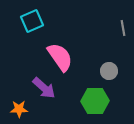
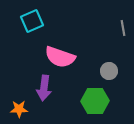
pink semicircle: rotated 144 degrees clockwise
purple arrow: rotated 55 degrees clockwise
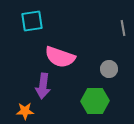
cyan square: rotated 15 degrees clockwise
gray circle: moved 2 px up
purple arrow: moved 1 px left, 2 px up
orange star: moved 6 px right, 2 px down
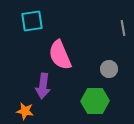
pink semicircle: moved 2 px up; rotated 48 degrees clockwise
orange star: rotated 12 degrees clockwise
